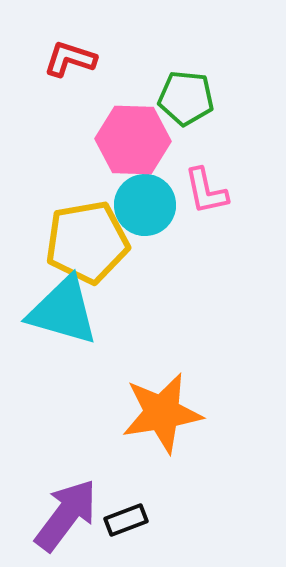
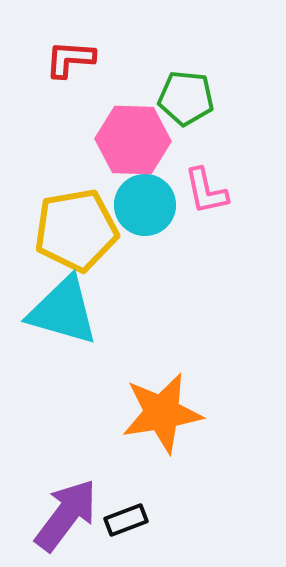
red L-shape: rotated 14 degrees counterclockwise
yellow pentagon: moved 11 px left, 12 px up
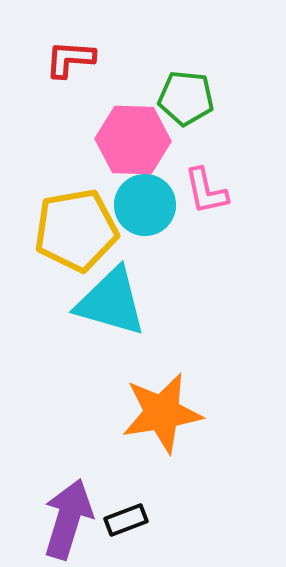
cyan triangle: moved 48 px right, 9 px up
purple arrow: moved 2 px right, 4 px down; rotated 20 degrees counterclockwise
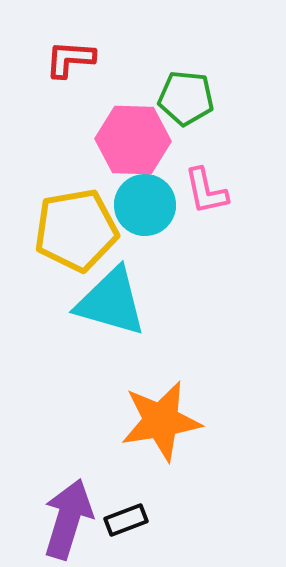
orange star: moved 1 px left, 8 px down
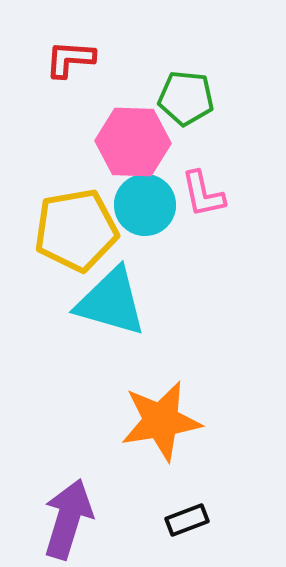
pink hexagon: moved 2 px down
pink L-shape: moved 3 px left, 3 px down
black rectangle: moved 61 px right
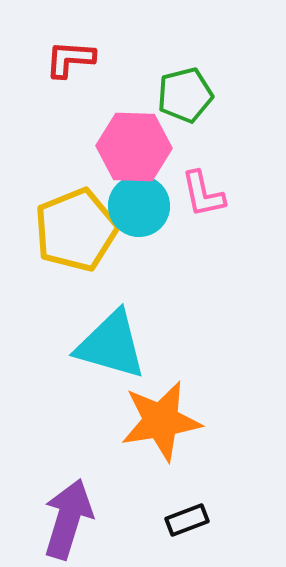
green pentagon: moved 1 px left, 3 px up; rotated 20 degrees counterclockwise
pink hexagon: moved 1 px right, 5 px down
cyan circle: moved 6 px left, 1 px down
yellow pentagon: rotated 12 degrees counterclockwise
cyan triangle: moved 43 px down
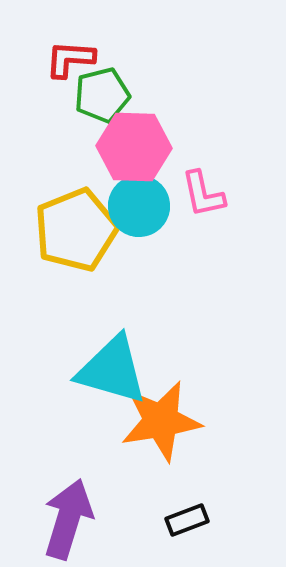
green pentagon: moved 83 px left
cyan triangle: moved 1 px right, 25 px down
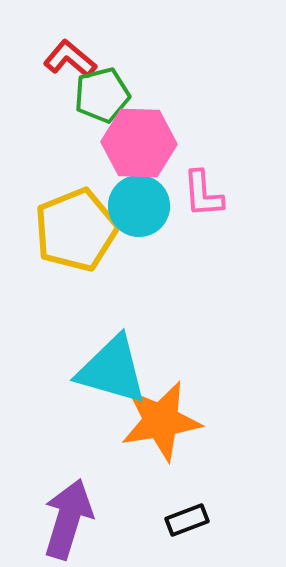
red L-shape: rotated 36 degrees clockwise
pink hexagon: moved 5 px right, 4 px up
pink L-shape: rotated 8 degrees clockwise
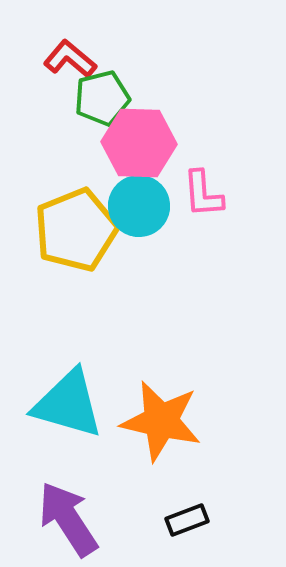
green pentagon: moved 3 px down
cyan triangle: moved 44 px left, 34 px down
orange star: rotated 22 degrees clockwise
purple arrow: rotated 50 degrees counterclockwise
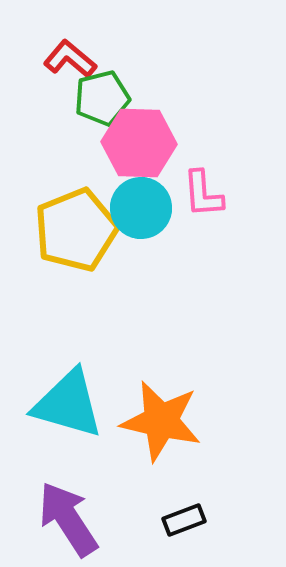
cyan circle: moved 2 px right, 2 px down
black rectangle: moved 3 px left
